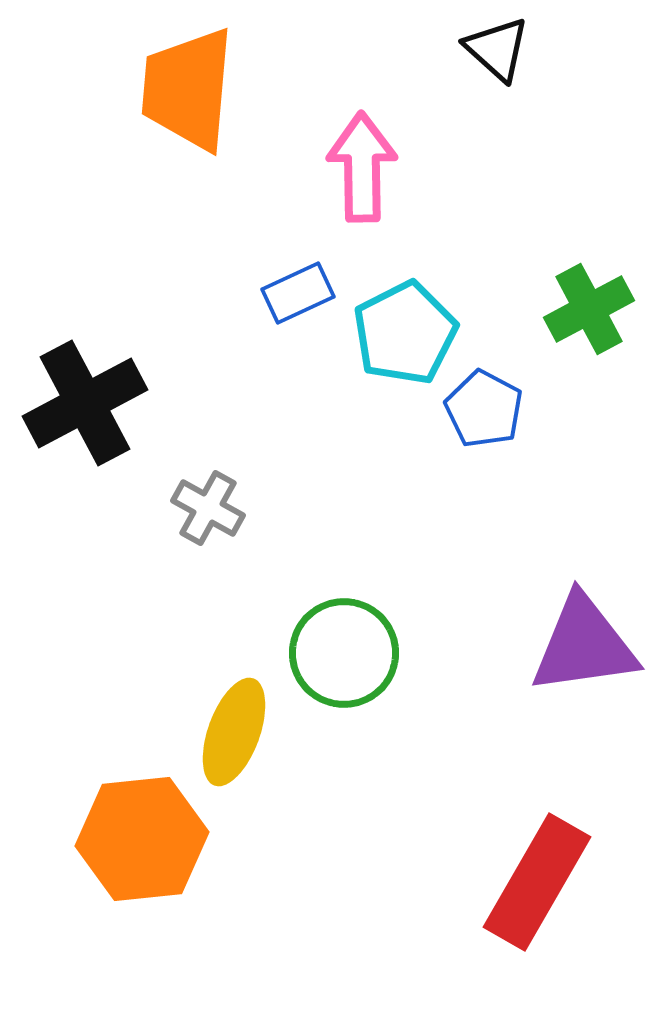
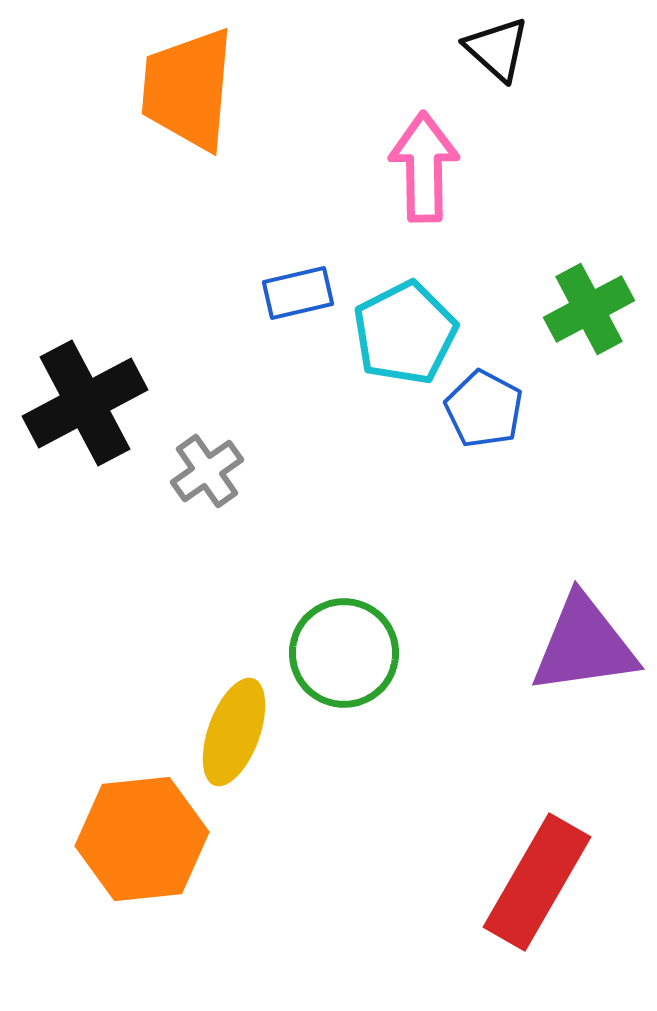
pink arrow: moved 62 px right
blue rectangle: rotated 12 degrees clockwise
gray cross: moved 1 px left, 37 px up; rotated 26 degrees clockwise
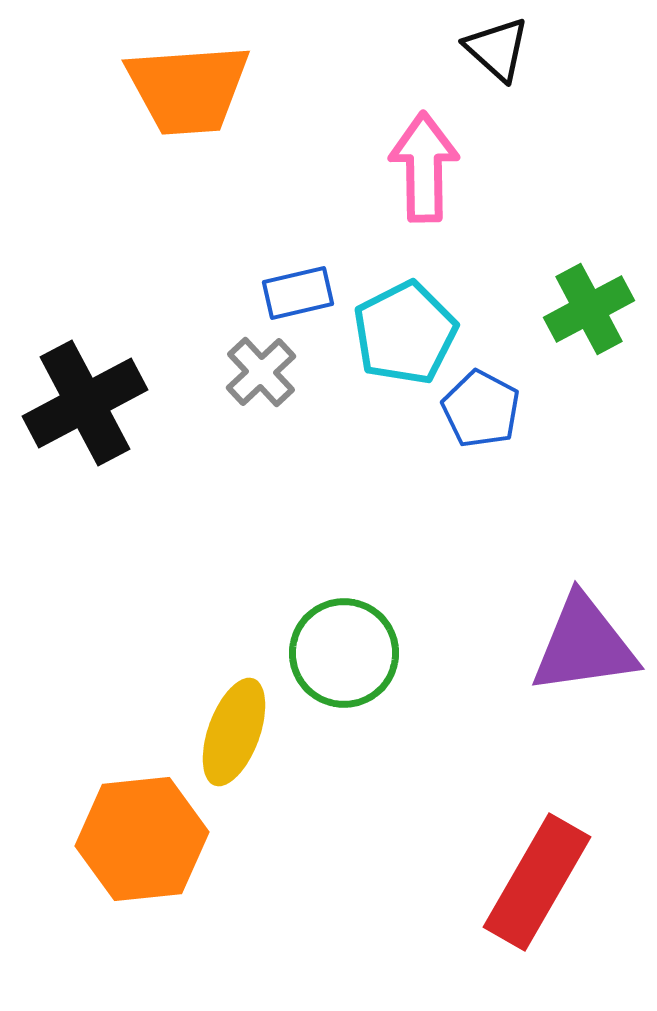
orange trapezoid: rotated 99 degrees counterclockwise
blue pentagon: moved 3 px left
gray cross: moved 54 px right, 99 px up; rotated 8 degrees counterclockwise
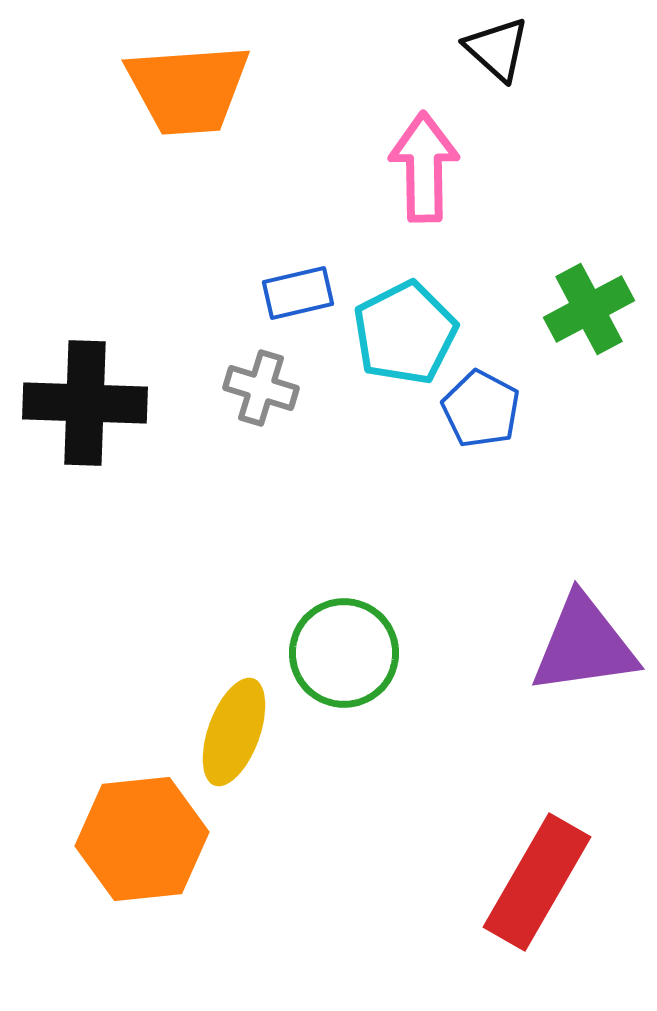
gray cross: moved 16 px down; rotated 30 degrees counterclockwise
black cross: rotated 30 degrees clockwise
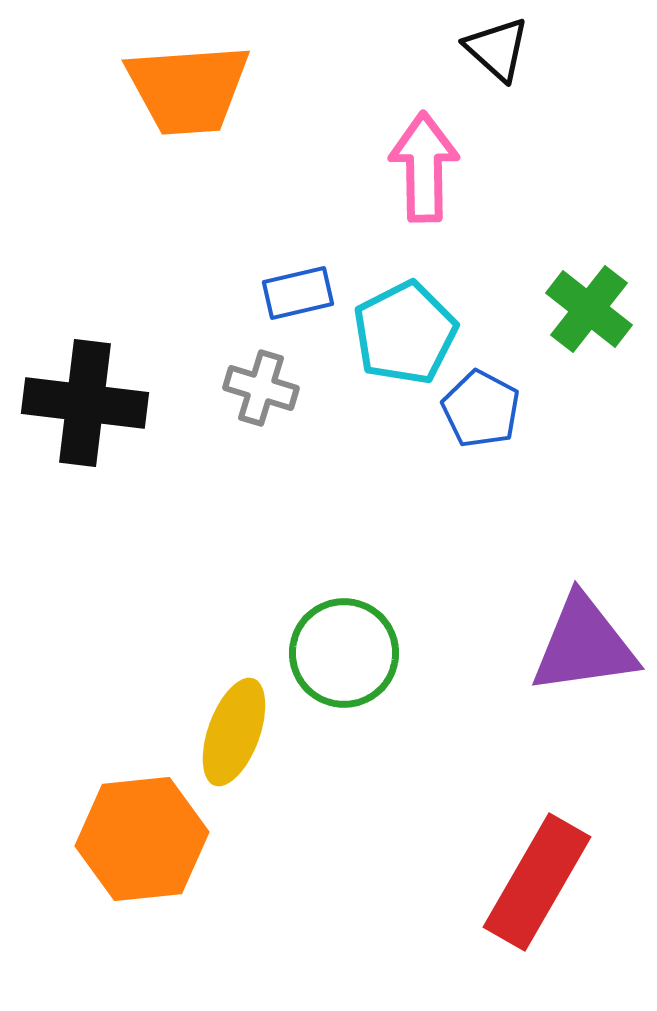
green cross: rotated 24 degrees counterclockwise
black cross: rotated 5 degrees clockwise
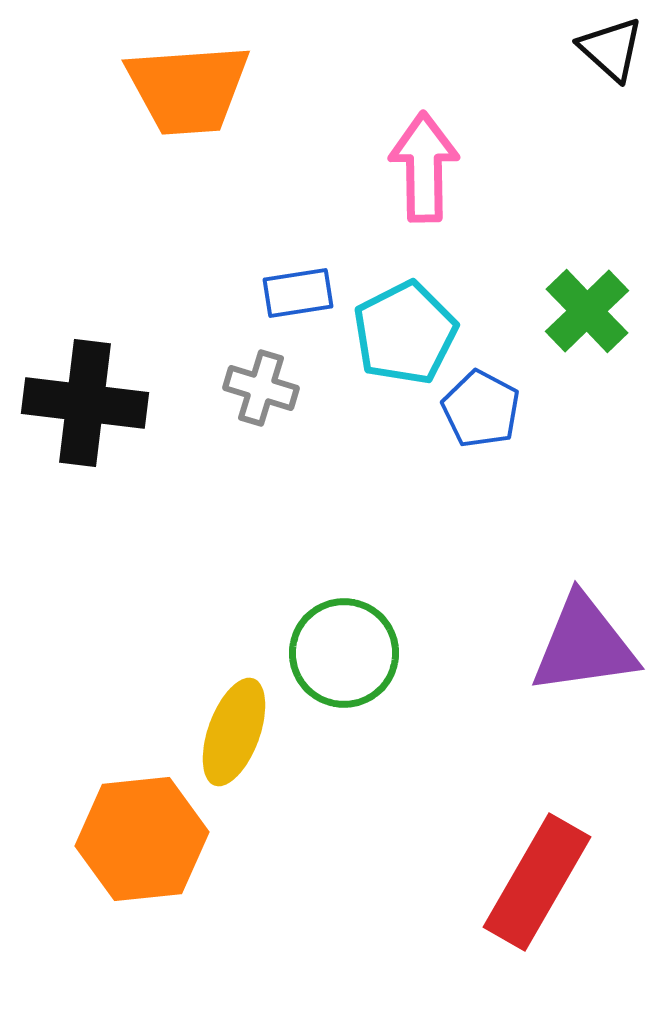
black triangle: moved 114 px right
blue rectangle: rotated 4 degrees clockwise
green cross: moved 2 px left, 2 px down; rotated 8 degrees clockwise
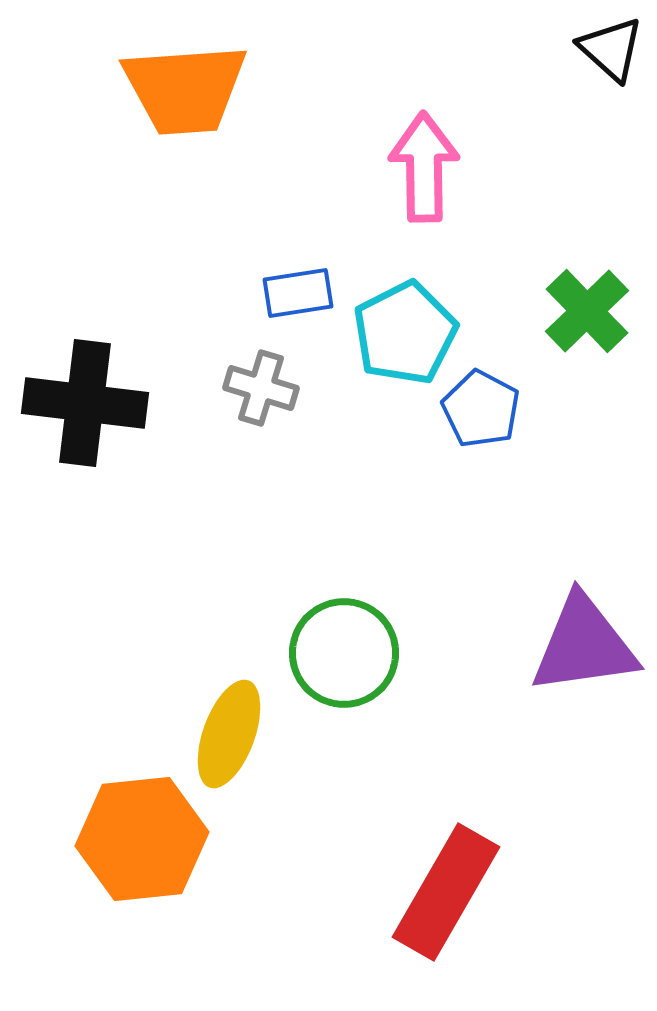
orange trapezoid: moved 3 px left
yellow ellipse: moved 5 px left, 2 px down
red rectangle: moved 91 px left, 10 px down
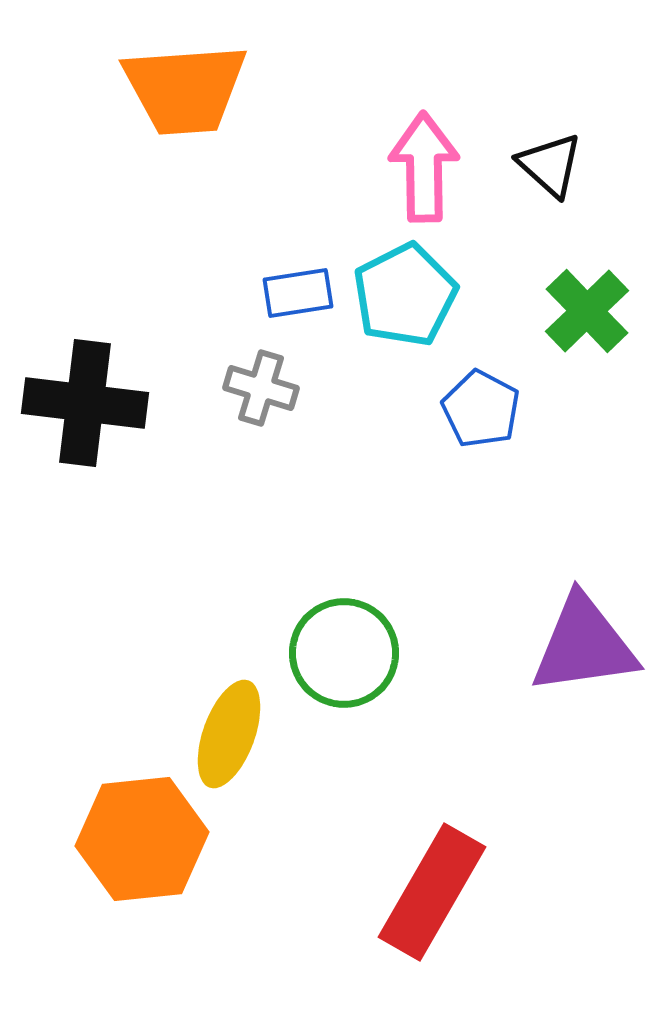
black triangle: moved 61 px left, 116 px down
cyan pentagon: moved 38 px up
red rectangle: moved 14 px left
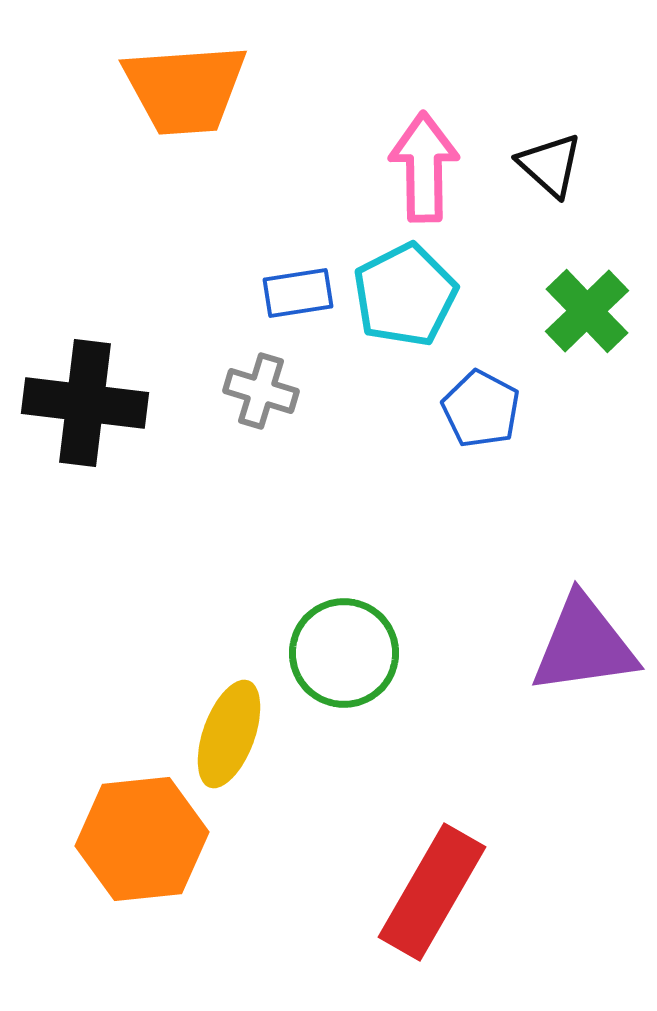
gray cross: moved 3 px down
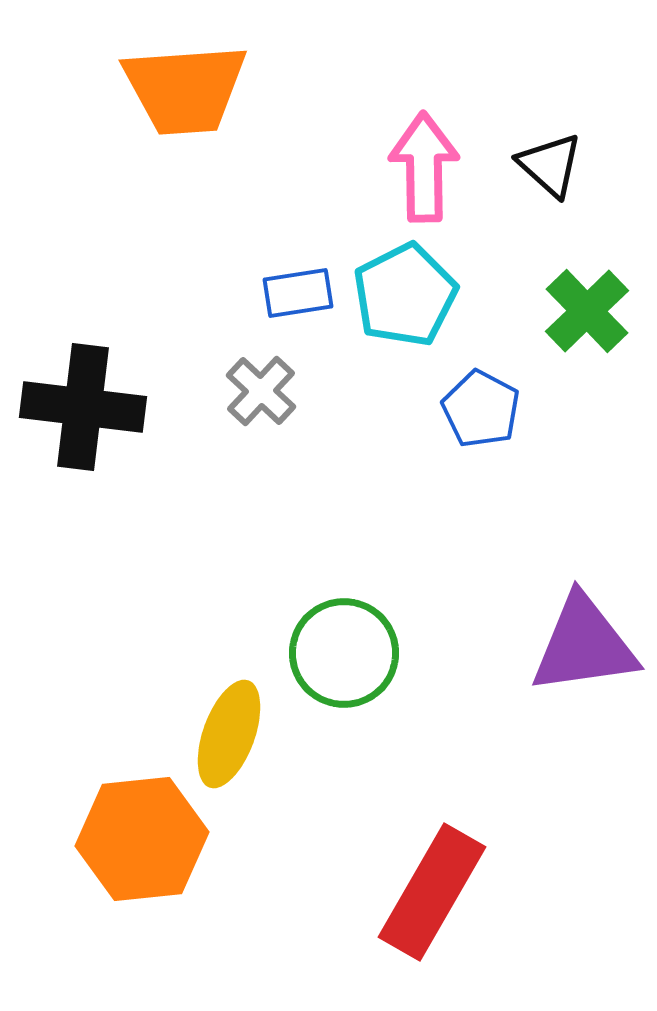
gray cross: rotated 26 degrees clockwise
black cross: moved 2 px left, 4 px down
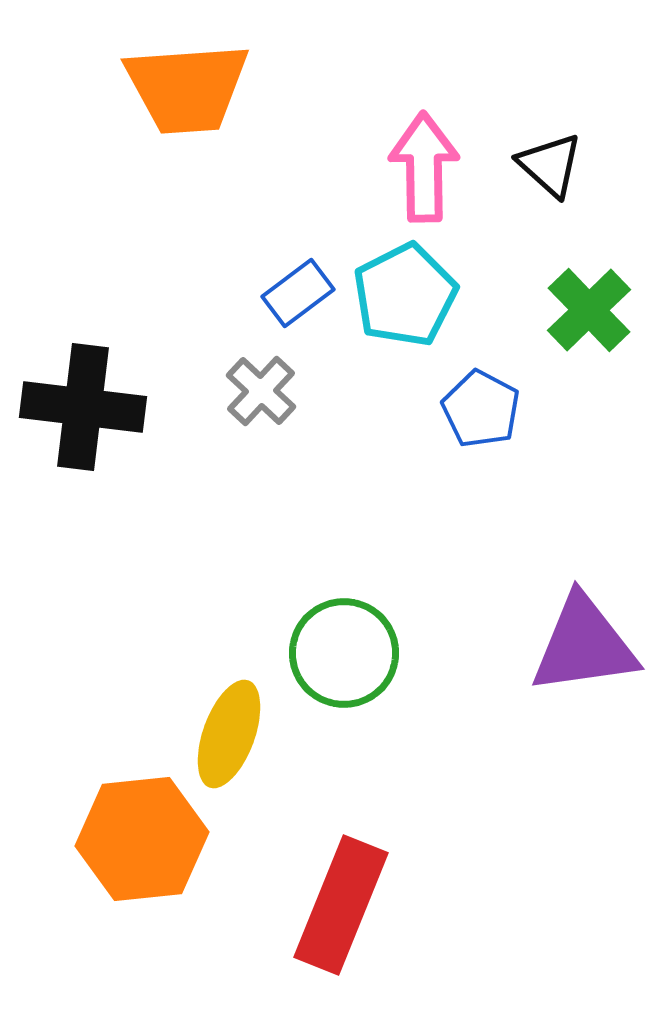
orange trapezoid: moved 2 px right, 1 px up
blue rectangle: rotated 28 degrees counterclockwise
green cross: moved 2 px right, 1 px up
red rectangle: moved 91 px left, 13 px down; rotated 8 degrees counterclockwise
